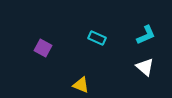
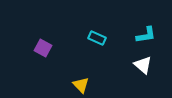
cyan L-shape: rotated 15 degrees clockwise
white triangle: moved 2 px left, 2 px up
yellow triangle: rotated 24 degrees clockwise
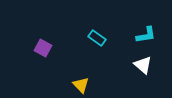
cyan rectangle: rotated 12 degrees clockwise
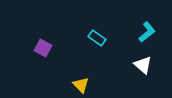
cyan L-shape: moved 1 px right, 3 px up; rotated 30 degrees counterclockwise
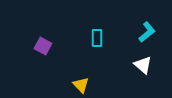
cyan rectangle: rotated 54 degrees clockwise
purple square: moved 2 px up
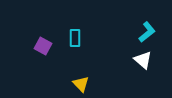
cyan rectangle: moved 22 px left
white triangle: moved 5 px up
yellow triangle: moved 1 px up
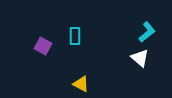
cyan rectangle: moved 2 px up
white triangle: moved 3 px left, 2 px up
yellow triangle: rotated 18 degrees counterclockwise
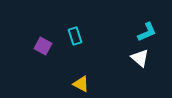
cyan L-shape: rotated 15 degrees clockwise
cyan rectangle: rotated 18 degrees counterclockwise
